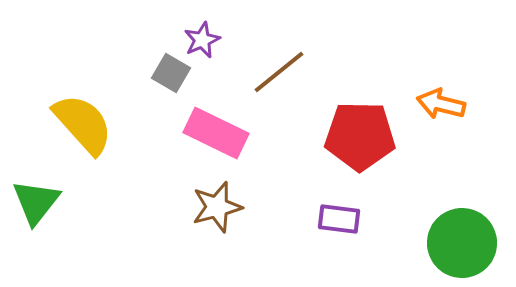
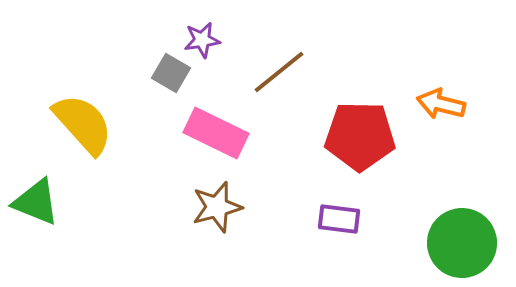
purple star: rotated 15 degrees clockwise
green triangle: rotated 46 degrees counterclockwise
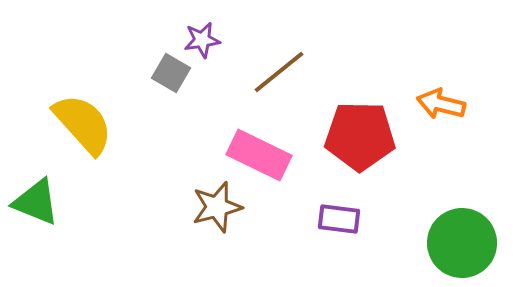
pink rectangle: moved 43 px right, 22 px down
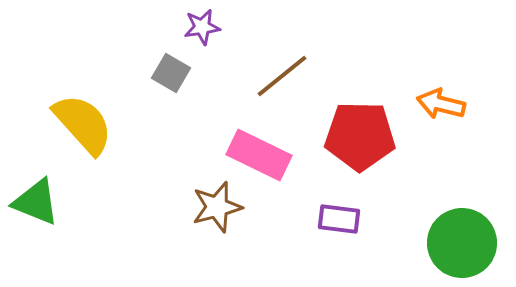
purple star: moved 13 px up
brown line: moved 3 px right, 4 px down
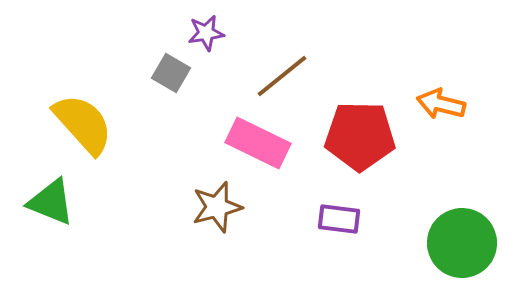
purple star: moved 4 px right, 6 px down
pink rectangle: moved 1 px left, 12 px up
green triangle: moved 15 px right
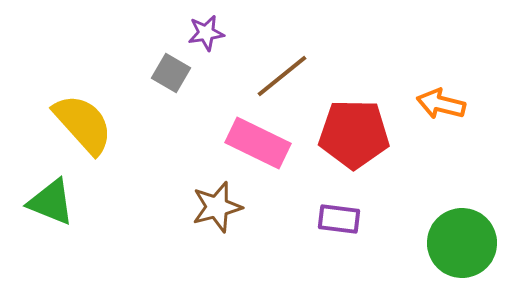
red pentagon: moved 6 px left, 2 px up
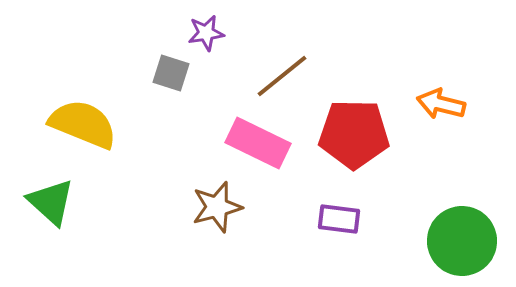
gray square: rotated 12 degrees counterclockwise
yellow semicircle: rotated 26 degrees counterclockwise
green triangle: rotated 20 degrees clockwise
green circle: moved 2 px up
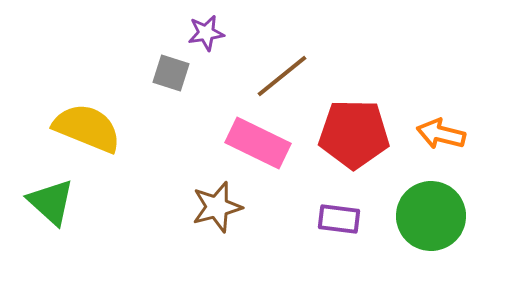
orange arrow: moved 30 px down
yellow semicircle: moved 4 px right, 4 px down
green circle: moved 31 px left, 25 px up
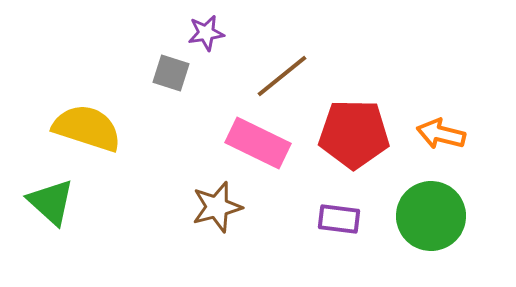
yellow semicircle: rotated 4 degrees counterclockwise
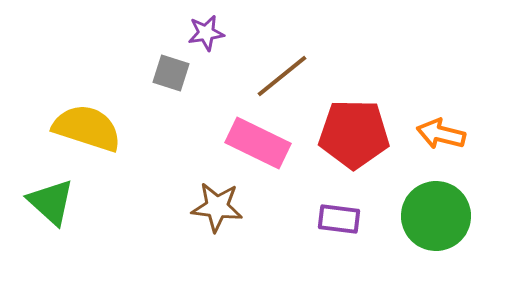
brown star: rotated 21 degrees clockwise
green circle: moved 5 px right
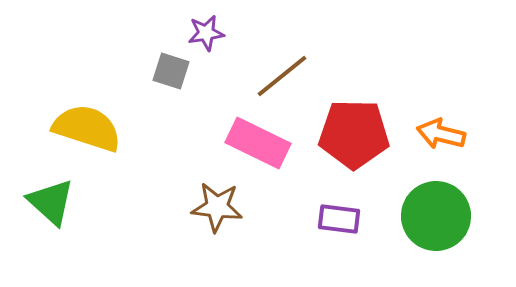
gray square: moved 2 px up
